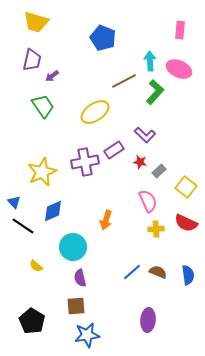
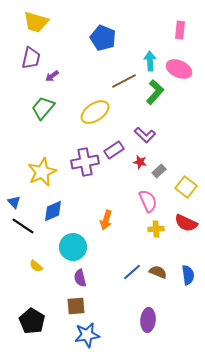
purple trapezoid: moved 1 px left, 2 px up
green trapezoid: moved 2 px down; rotated 105 degrees counterclockwise
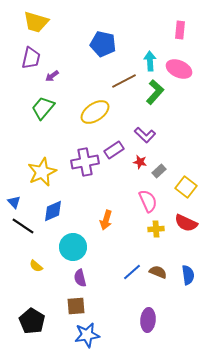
blue pentagon: moved 6 px down; rotated 10 degrees counterclockwise
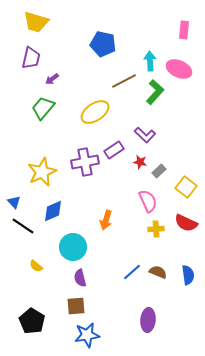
pink rectangle: moved 4 px right
purple arrow: moved 3 px down
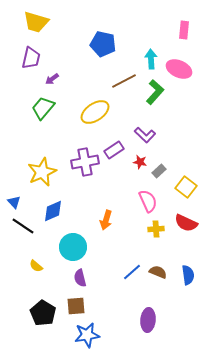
cyan arrow: moved 1 px right, 2 px up
black pentagon: moved 11 px right, 8 px up
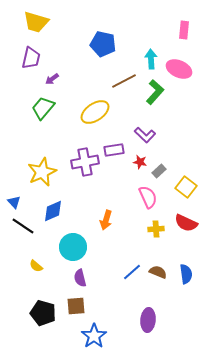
purple rectangle: rotated 24 degrees clockwise
pink semicircle: moved 4 px up
blue semicircle: moved 2 px left, 1 px up
black pentagon: rotated 15 degrees counterclockwise
blue star: moved 7 px right, 1 px down; rotated 25 degrees counterclockwise
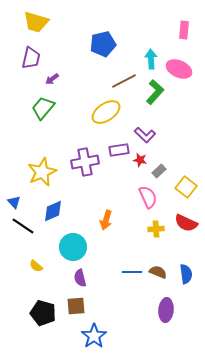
blue pentagon: rotated 25 degrees counterclockwise
yellow ellipse: moved 11 px right
purple rectangle: moved 5 px right
red star: moved 2 px up
blue line: rotated 42 degrees clockwise
purple ellipse: moved 18 px right, 10 px up
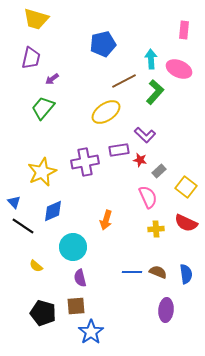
yellow trapezoid: moved 3 px up
blue star: moved 3 px left, 4 px up
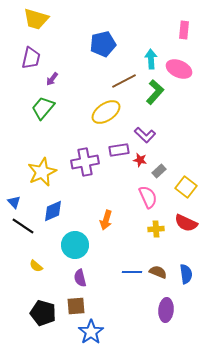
purple arrow: rotated 16 degrees counterclockwise
cyan circle: moved 2 px right, 2 px up
